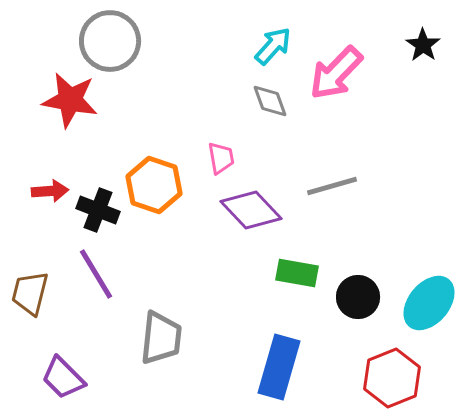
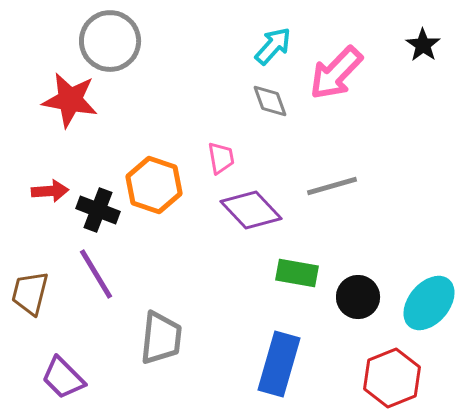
blue rectangle: moved 3 px up
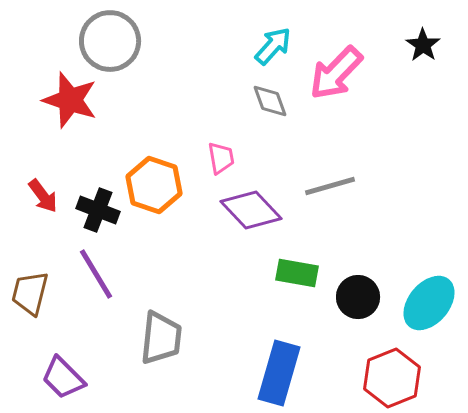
red star: rotated 8 degrees clockwise
gray line: moved 2 px left
red arrow: moved 7 px left, 5 px down; rotated 57 degrees clockwise
blue rectangle: moved 9 px down
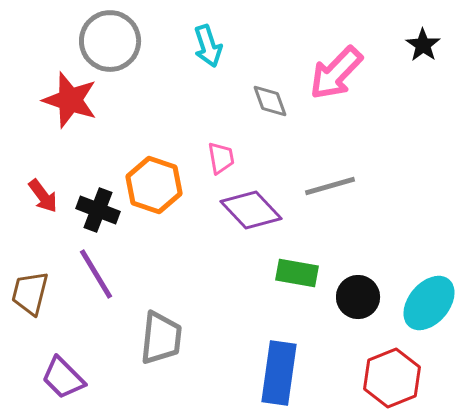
cyan arrow: moved 65 px left; rotated 120 degrees clockwise
blue rectangle: rotated 8 degrees counterclockwise
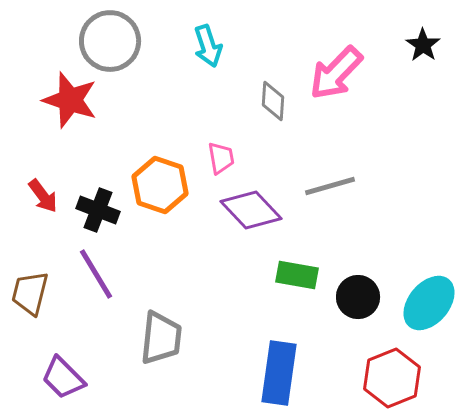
gray diamond: moved 3 px right; rotated 24 degrees clockwise
orange hexagon: moved 6 px right
green rectangle: moved 2 px down
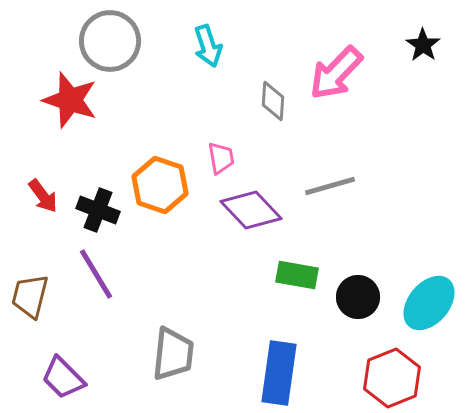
brown trapezoid: moved 3 px down
gray trapezoid: moved 12 px right, 16 px down
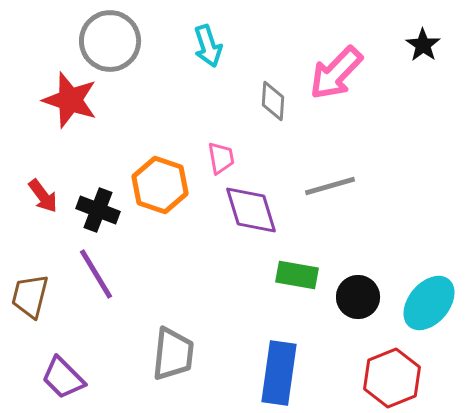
purple diamond: rotated 26 degrees clockwise
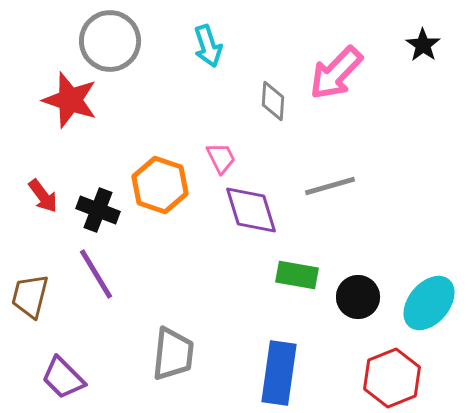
pink trapezoid: rotated 16 degrees counterclockwise
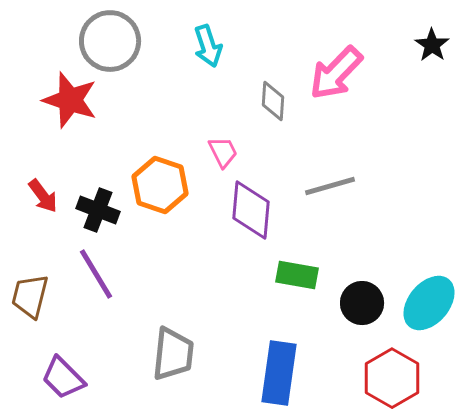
black star: moved 9 px right
pink trapezoid: moved 2 px right, 6 px up
purple diamond: rotated 22 degrees clockwise
black circle: moved 4 px right, 6 px down
red hexagon: rotated 8 degrees counterclockwise
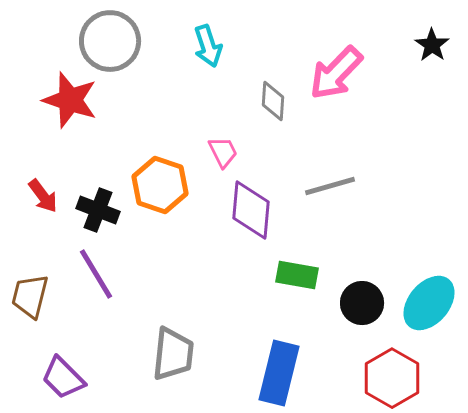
blue rectangle: rotated 6 degrees clockwise
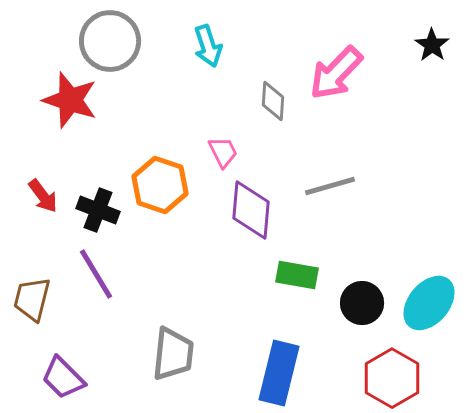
brown trapezoid: moved 2 px right, 3 px down
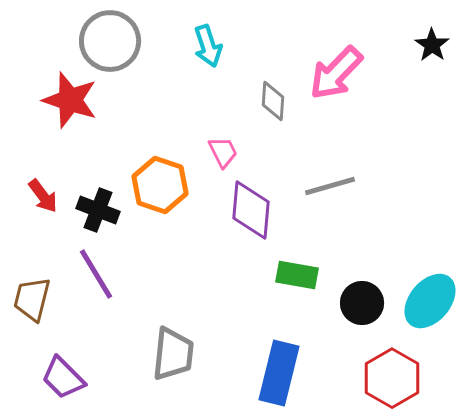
cyan ellipse: moved 1 px right, 2 px up
